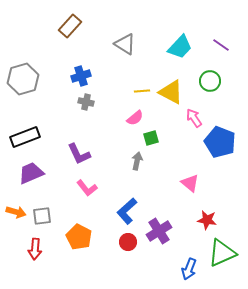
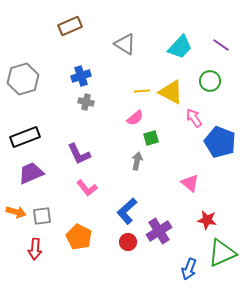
brown rectangle: rotated 25 degrees clockwise
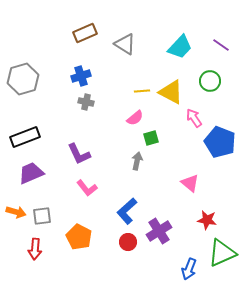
brown rectangle: moved 15 px right, 7 px down
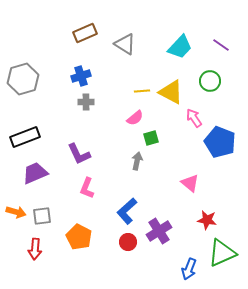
gray cross: rotated 14 degrees counterclockwise
purple trapezoid: moved 4 px right
pink L-shape: rotated 60 degrees clockwise
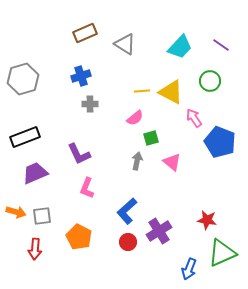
gray cross: moved 4 px right, 2 px down
pink triangle: moved 18 px left, 21 px up
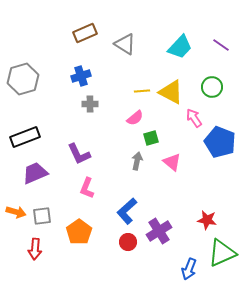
green circle: moved 2 px right, 6 px down
orange pentagon: moved 5 px up; rotated 10 degrees clockwise
